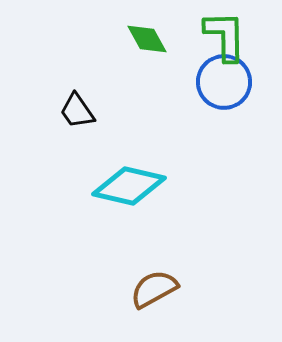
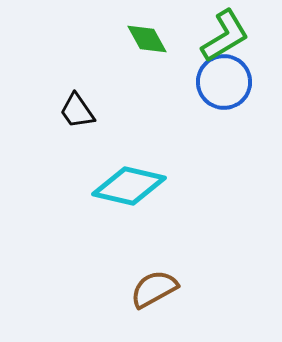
green L-shape: rotated 60 degrees clockwise
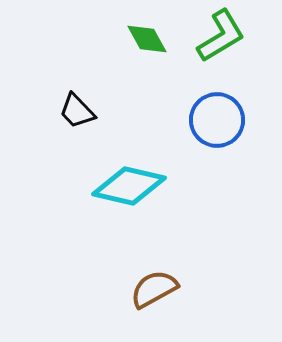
green L-shape: moved 4 px left
blue circle: moved 7 px left, 38 px down
black trapezoid: rotated 9 degrees counterclockwise
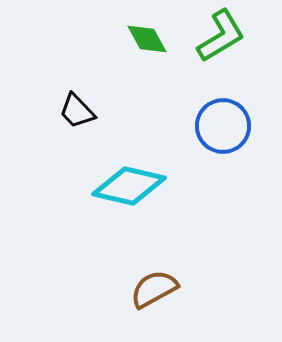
blue circle: moved 6 px right, 6 px down
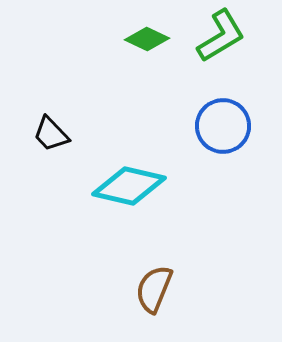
green diamond: rotated 36 degrees counterclockwise
black trapezoid: moved 26 px left, 23 px down
brown semicircle: rotated 39 degrees counterclockwise
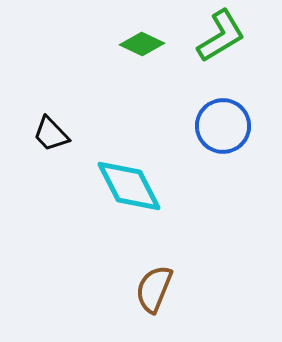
green diamond: moved 5 px left, 5 px down
cyan diamond: rotated 50 degrees clockwise
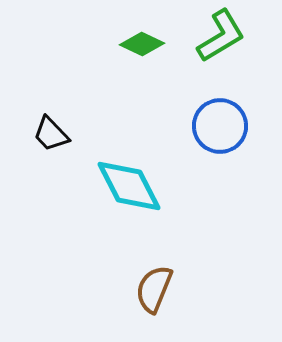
blue circle: moved 3 px left
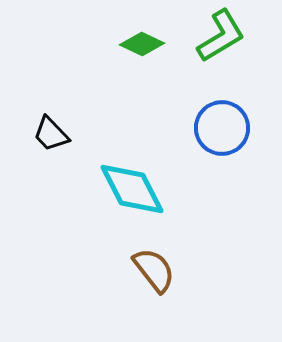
blue circle: moved 2 px right, 2 px down
cyan diamond: moved 3 px right, 3 px down
brown semicircle: moved 19 px up; rotated 120 degrees clockwise
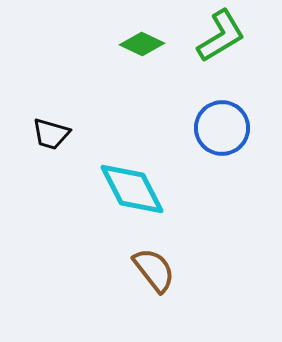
black trapezoid: rotated 30 degrees counterclockwise
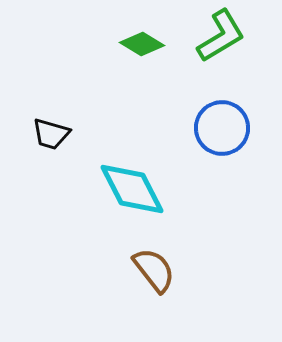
green diamond: rotated 6 degrees clockwise
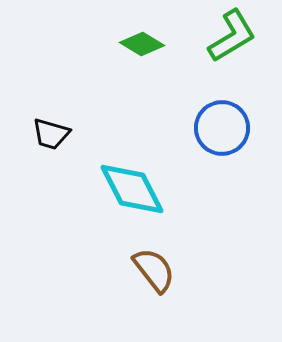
green L-shape: moved 11 px right
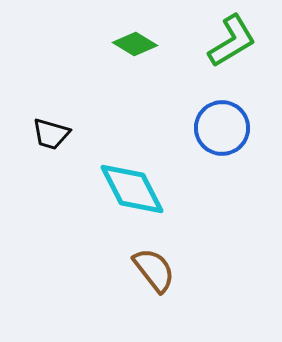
green L-shape: moved 5 px down
green diamond: moved 7 px left
